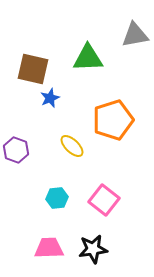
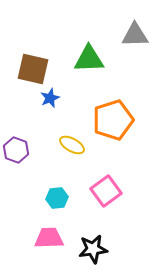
gray triangle: rotated 8 degrees clockwise
green triangle: moved 1 px right, 1 px down
yellow ellipse: moved 1 px up; rotated 15 degrees counterclockwise
pink square: moved 2 px right, 9 px up; rotated 16 degrees clockwise
pink trapezoid: moved 10 px up
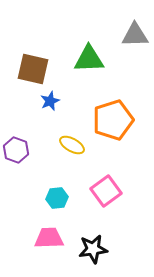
blue star: moved 3 px down
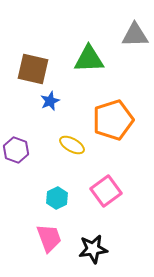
cyan hexagon: rotated 20 degrees counterclockwise
pink trapezoid: rotated 72 degrees clockwise
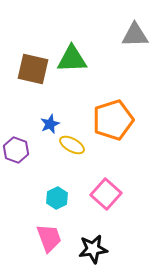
green triangle: moved 17 px left
blue star: moved 23 px down
pink square: moved 3 px down; rotated 12 degrees counterclockwise
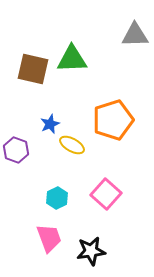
black star: moved 2 px left, 2 px down
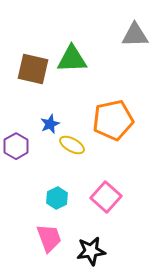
orange pentagon: rotated 6 degrees clockwise
purple hexagon: moved 4 px up; rotated 10 degrees clockwise
pink square: moved 3 px down
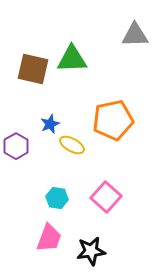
cyan hexagon: rotated 25 degrees counterclockwise
pink trapezoid: rotated 40 degrees clockwise
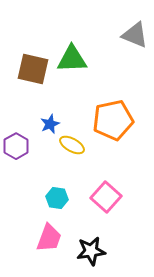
gray triangle: rotated 24 degrees clockwise
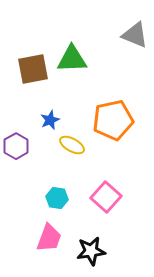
brown square: rotated 24 degrees counterclockwise
blue star: moved 4 px up
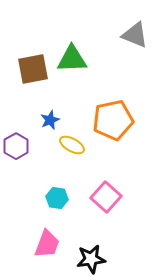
pink trapezoid: moved 2 px left, 6 px down
black star: moved 8 px down
